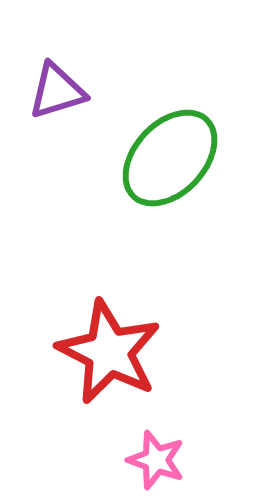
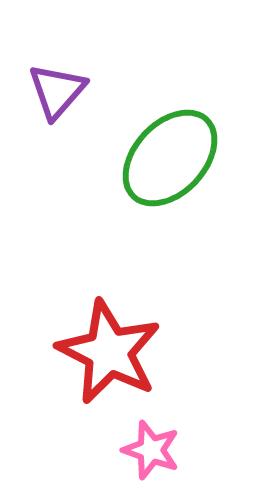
purple triangle: rotated 32 degrees counterclockwise
pink star: moved 5 px left, 10 px up
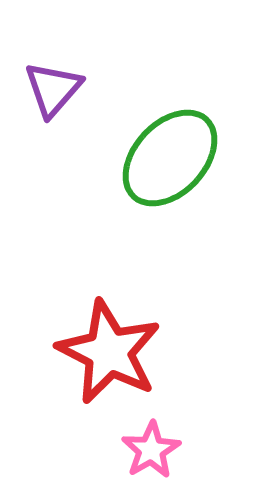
purple triangle: moved 4 px left, 2 px up
pink star: rotated 22 degrees clockwise
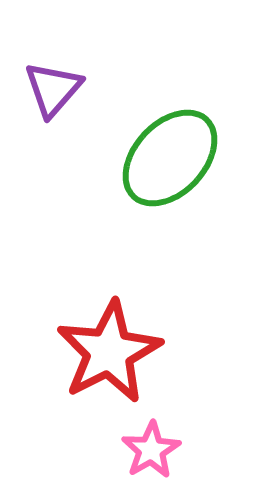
red star: rotated 18 degrees clockwise
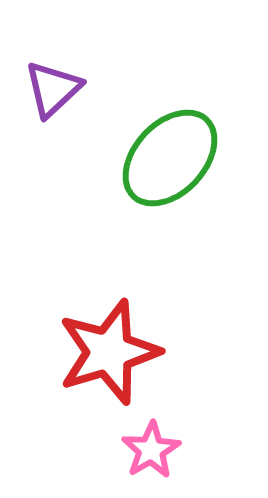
purple triangle: rotated 6 degrees clockwise
red star: rotated 10 degrees clockwise
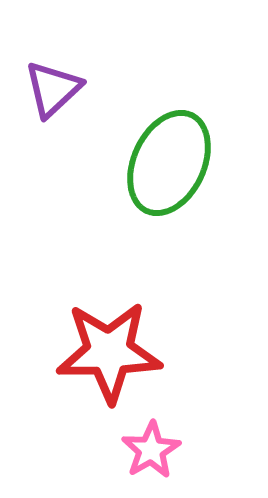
green ellipse: moved 1 px left, 5 px down; rotated 18 degrees counterclockwise
red star: rotated 16 degrees clockwise
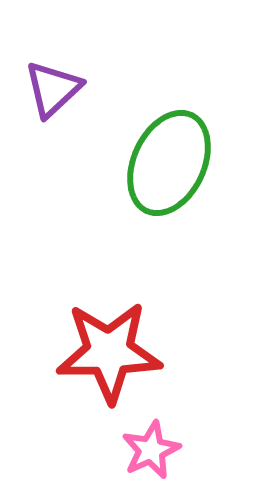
pink star: rotated 6 degrees clockwise
